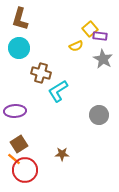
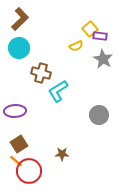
brown L-shape: rotated 150 degrees counterclockwise
orange line: moved 2 px right, 2 px down
red circle: moved 4 px right, 1 px down
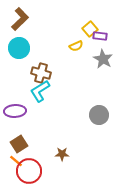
cyan L-shape: moved 18 px left
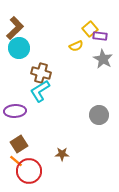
brown L-shape: moved 5 px left, 9 px down
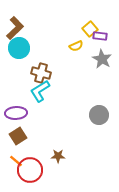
gray star: moved 1 px left
purple ellipse: moved 1 px right, 2 px down
brown square: moved 1 px left, 8 px up
brown star: moved 4 px left, 2 px down
red circle: moved 1 px right, 1 px up
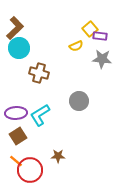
gray star: rotated 24 degrees counterclockwise
brown cross: moved 2 px left
cyan L-shape: moved 24 px down
gray circle: moved 20 px left, 14 px up
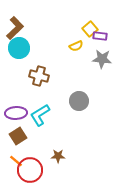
brown cross: moved 3 px down
